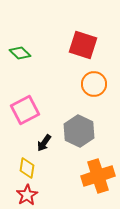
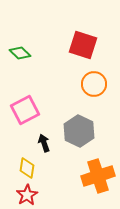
black arrow: rotated 126 degrees clockwise
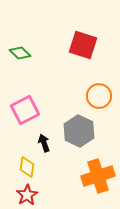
orange circle: moved 5 px right, 12 px down
yellow diamond: moved 1 px up
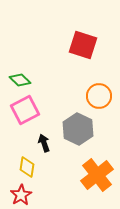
green diamond: moved 27 px down
gray hexagon: moved 1 px left, 2 px up
orange cross: moved 1 px left, 1 px up; rotated 20 degrees counterclockwise
red star: moved 6 px left
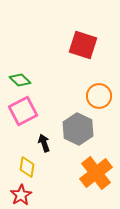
pink square: moved 2 px left, 1 px down
orange cross: moved 1 px left, 2 px up
